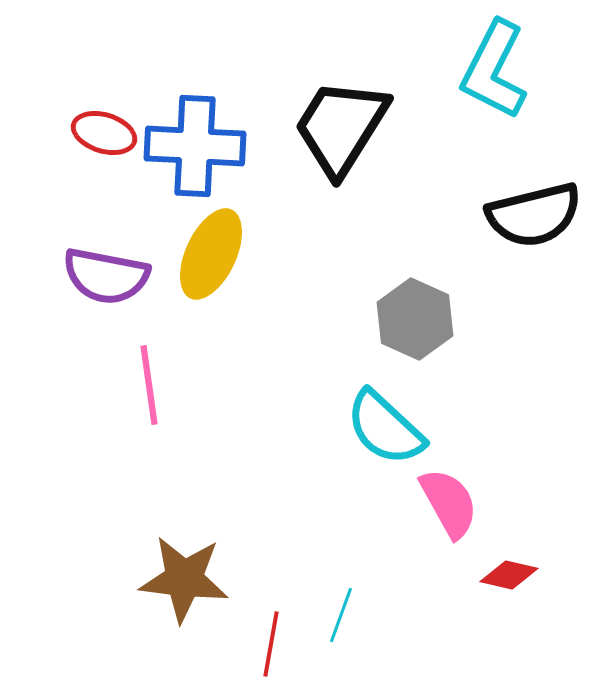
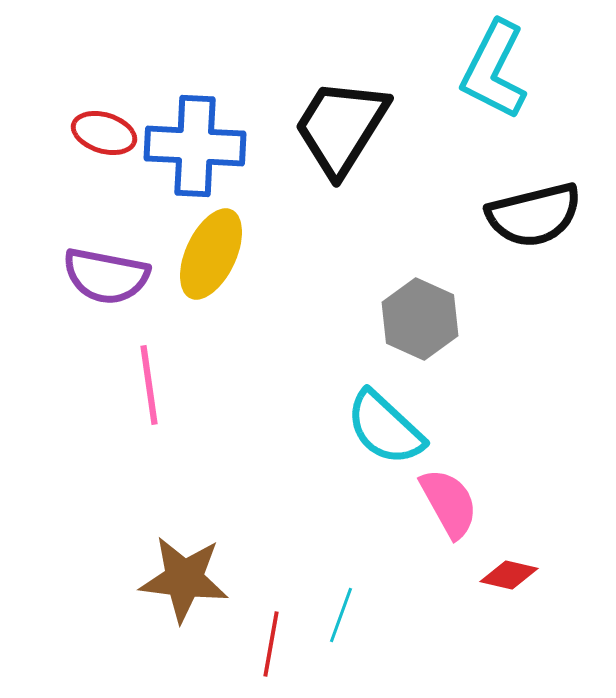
gray hexagon: moved 5 px right
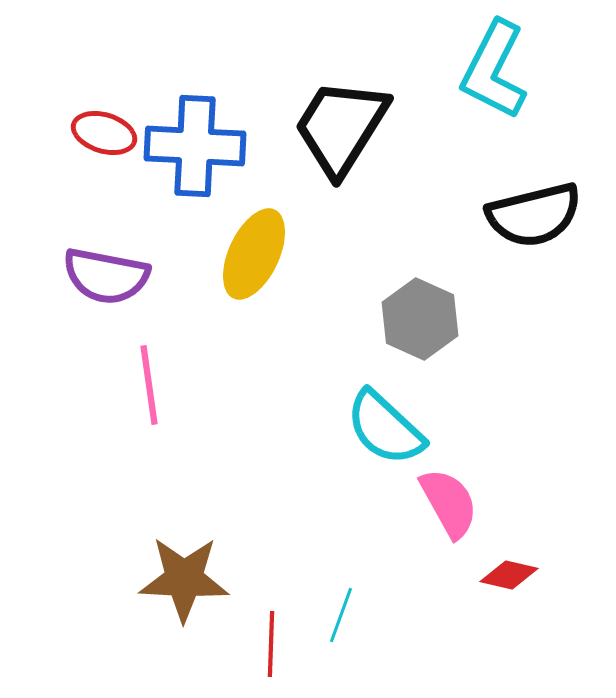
yellow ellipse: moved 43 px right
brown star: rotated 4 degrees counterclockwise
red line: rotated 8 degrees counterclockwise
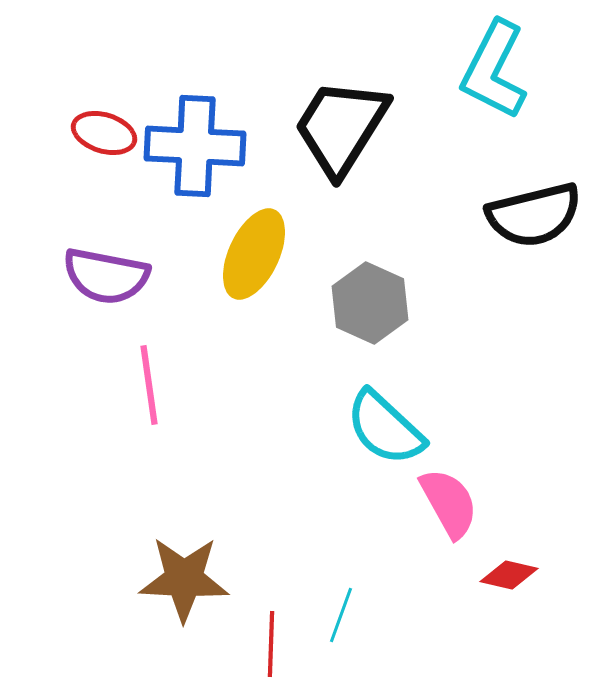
gray hexagon: moved 50 px left, 16 px up
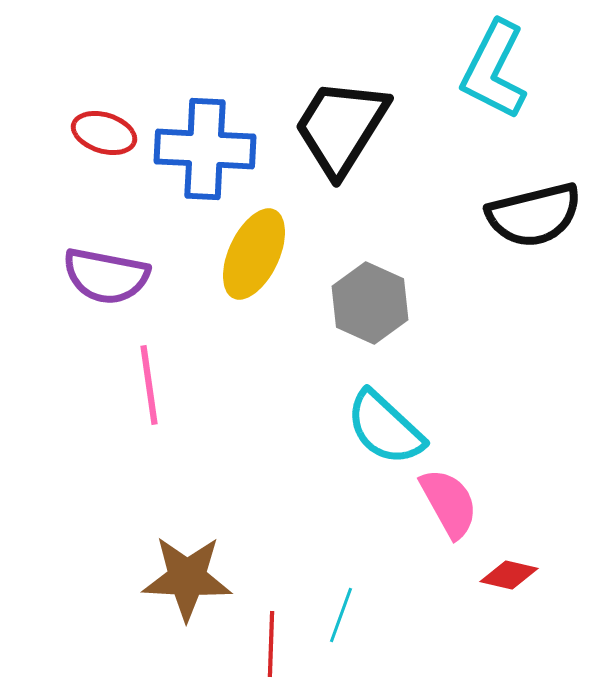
blue cross: moved 10 px right, 3 px down
brown star: moved 3 px right, 1 px up
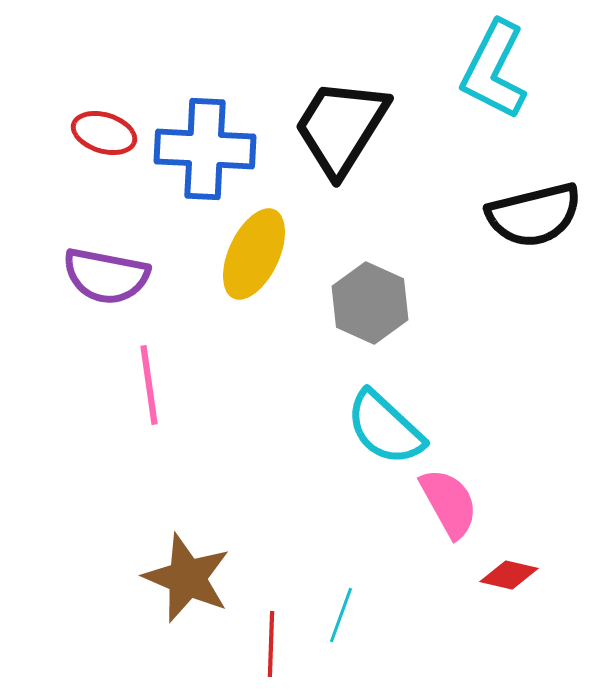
brown star: rotated 20 degrees clockwise
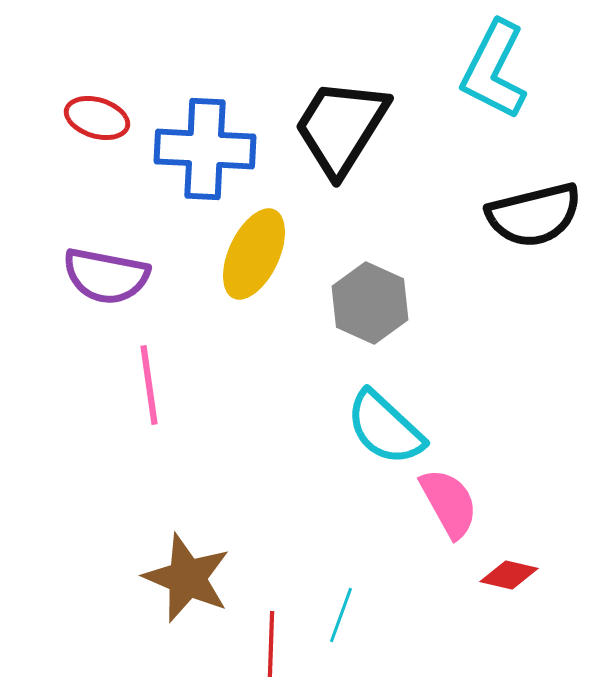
red ellipse: moved 7 px left, 15 px up
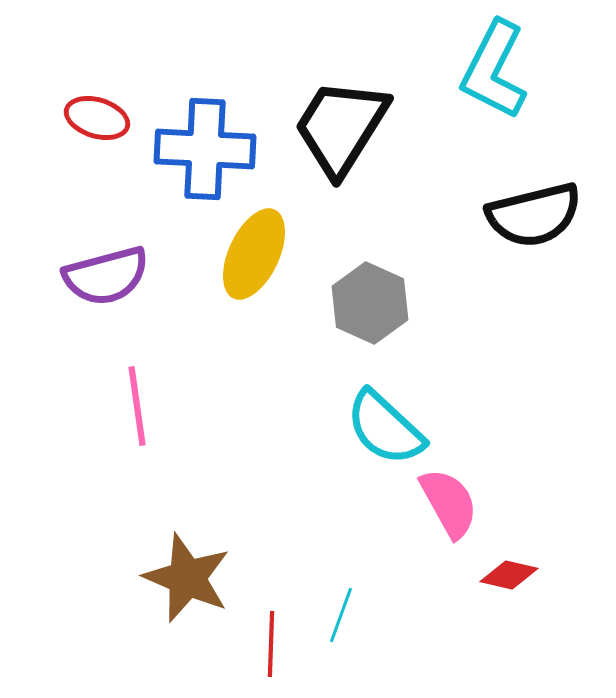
purple semicircle: rotated 26 degrees counterclockwise
pink line: moved 12 px left, 21 px down
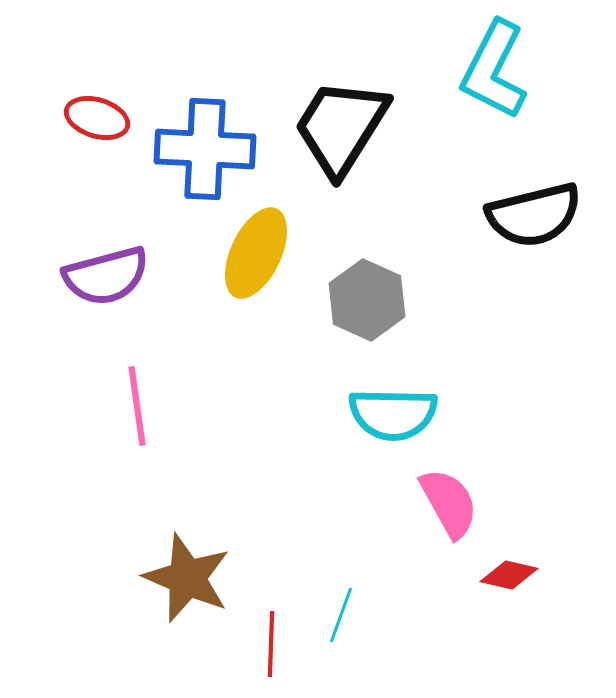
yellow ellipse: moved 2 px right, 1 px up
gray hexagon: moved 3 px left, 3 px up
cyan semicircle: moved 8 px right, 14 px up; rotated 42 degrees counterclockwise
